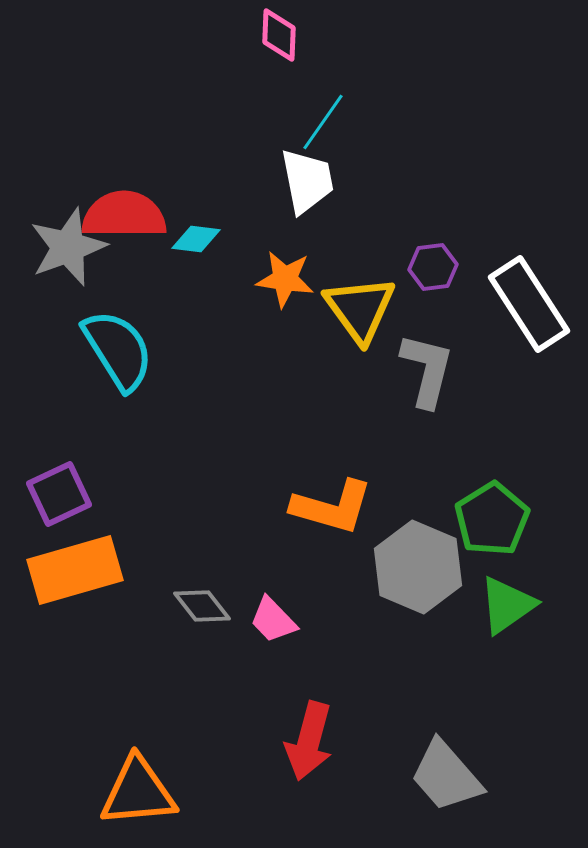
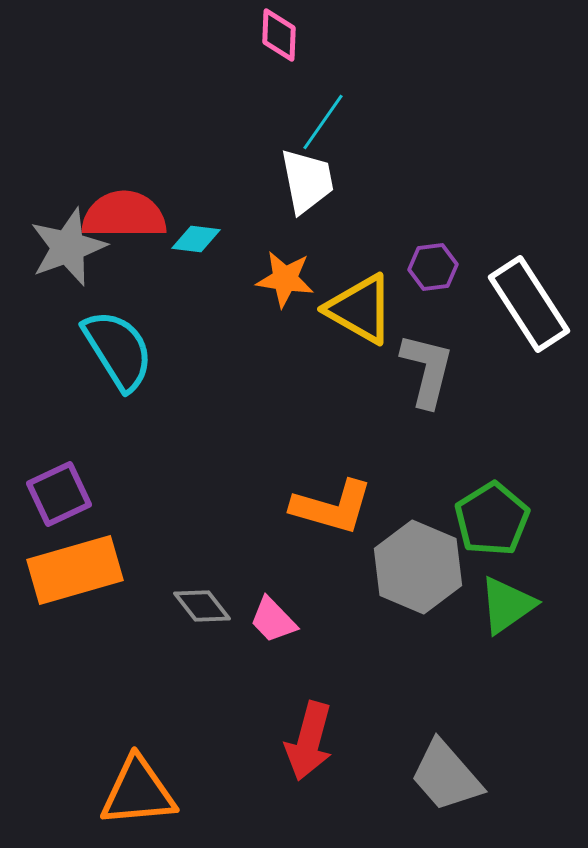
yellow triangle: rotated 24 degrees counterclockwise
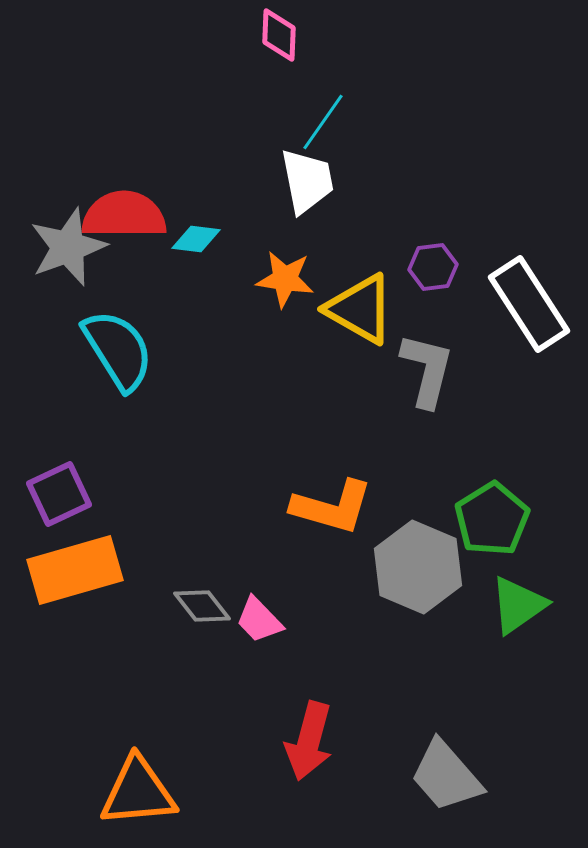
green triangle: moved 11 px right
pink trapezoid: moved 14 px left
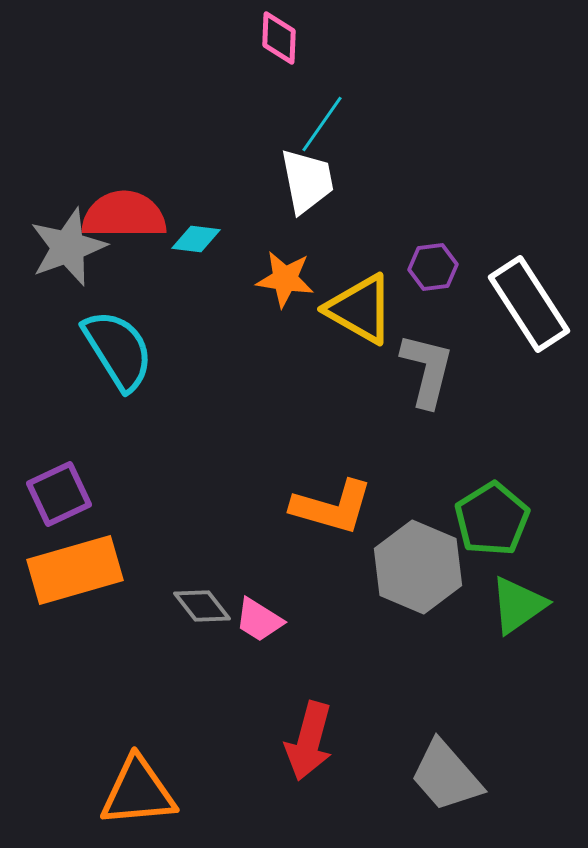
pink diamond: moved 3 px down
cyan line: moved 1 px left, 2 px down
pink trapezoid: rotated 14 degrees counterclockwise
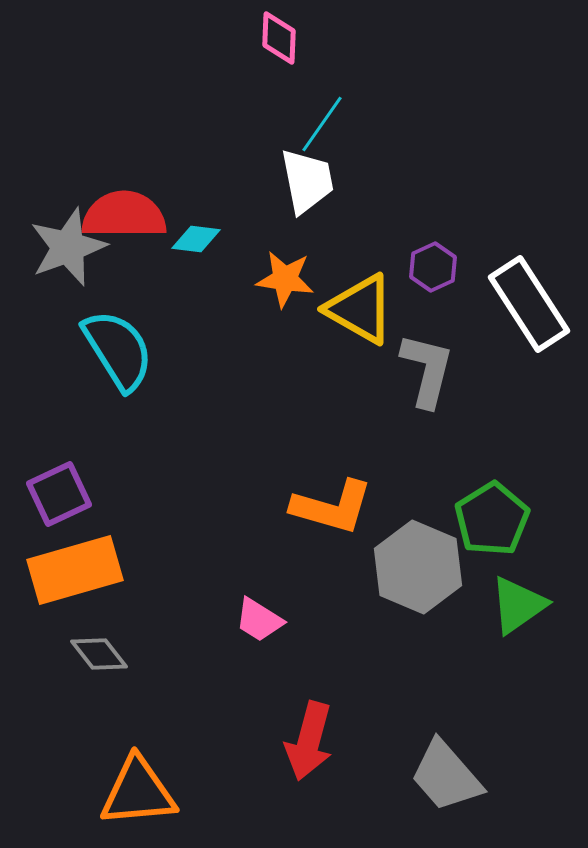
purple hexagon: rotated 18 degrees counterclockwise
gray diamond: moved 103 px left, 48 px down
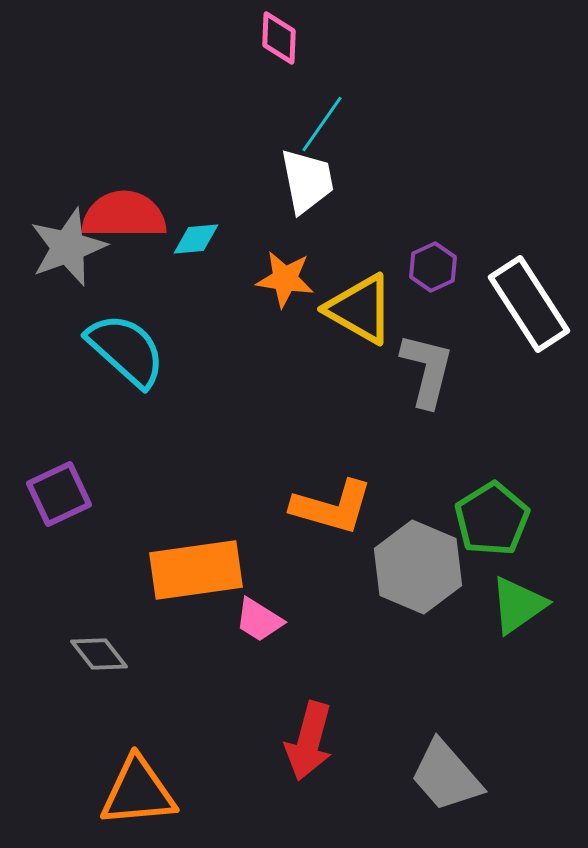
cyan diamond: rotated 12 degrees counterclockwise
cyan semicircle: moved 8 px right; rotated 16 degrees counterclockwise
orange rectangle: moved 121 px right; rotated 8 degrees clockwise
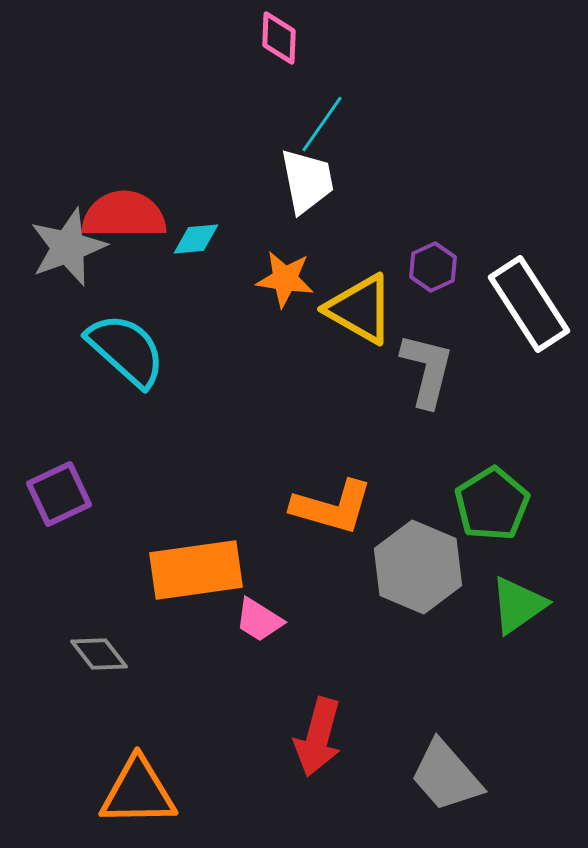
green pentagon: moved 15 px up
red arrow: moved 9 px right, 4 px up
orange triangle: rotated 4 degrees clockwise
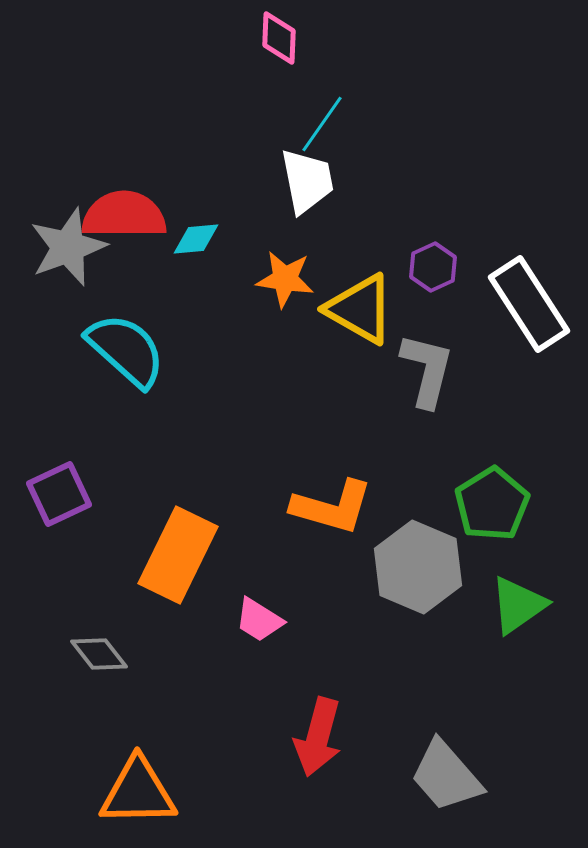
orange rectangle: moved 18 px left, 15 px up; rotated 56 degrees counterclockwise
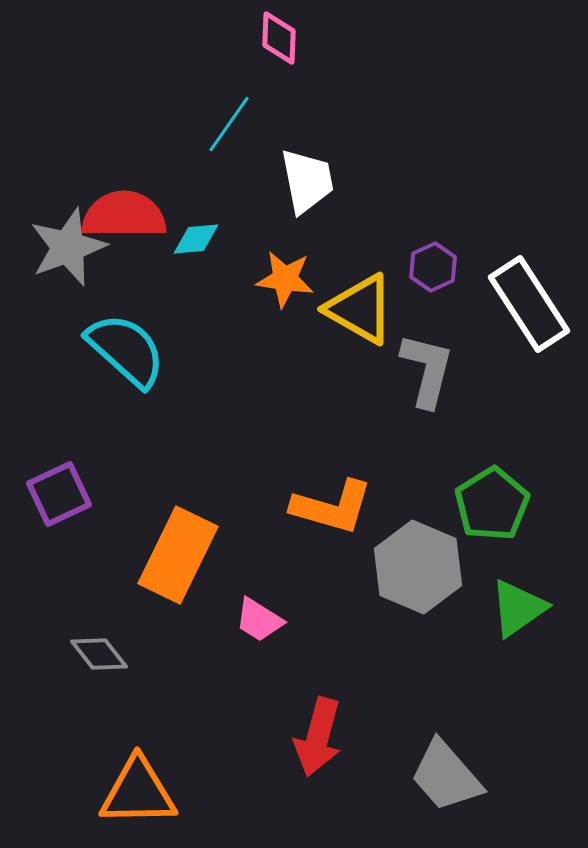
cyan line: moved 93 px left
green triangle: moved 3 px down
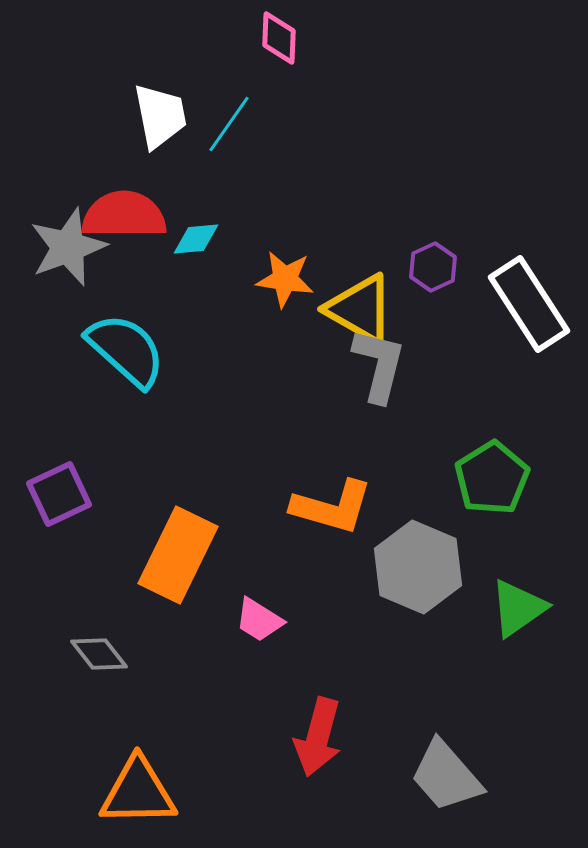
white trapezoid: moved 147 px left, 65 px up
gray L-shape: moved 48 px left, 5 px up
green pentagon: moved 26 px up
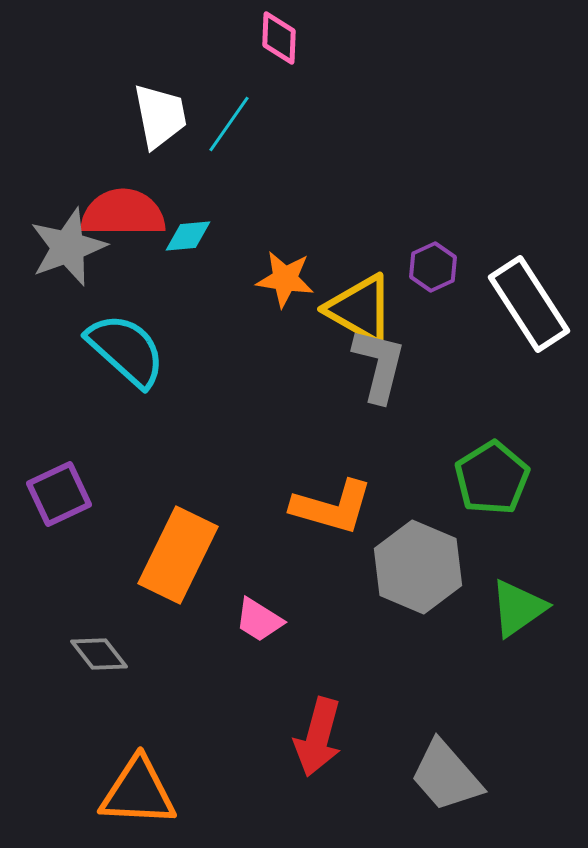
red semicircle: moved 1 px left, 2 px up
cyan diamond: moved 8 px left, 3 px up
orange triangle: rotated 4 degrees clockwise
